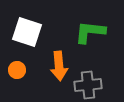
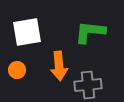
white square: rotated 28 degrees counterclockwise
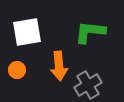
gray cross: rotated 24 degrees counterclockwise
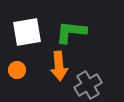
green L-shape: moved 19 px left
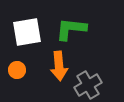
green L-shape: moved 3 px up
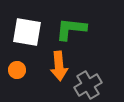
white square: rotated 20 degrees clockwise
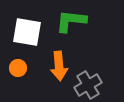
green L-shape: moved 8 px up
orange circle: moved 1 px right, 2 px up
